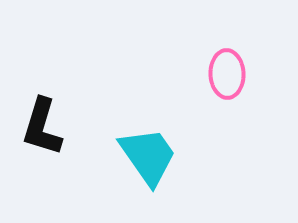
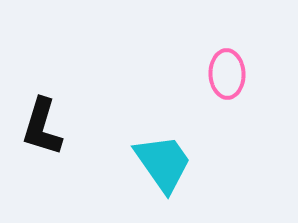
cyan trapezoid: moved 15 px right, 7 px down
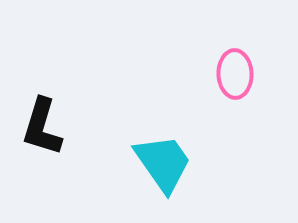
pink ellipse: moved 8 px right
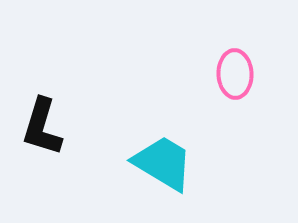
cyan trapezoid: rotated 24 degrees counterclockwise
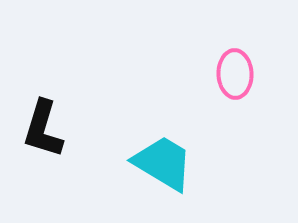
black L-shape: moved 1 px right, 2 px down
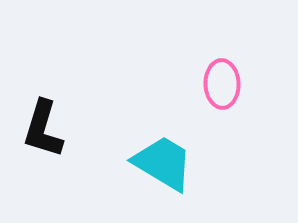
pink ellipse: moved 13 px left, 10 px down
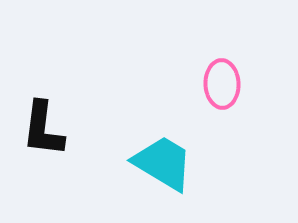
black L-shape: rotated 10 degrees counterclockwise
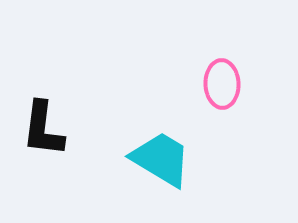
cyan trapezoid: moved 2 px left, 4 px up
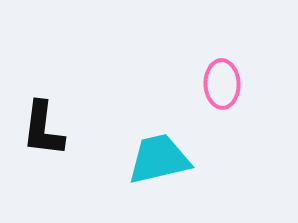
cyan trapezoid: moved 2 px left; rotated 44 degrees counterclockwise
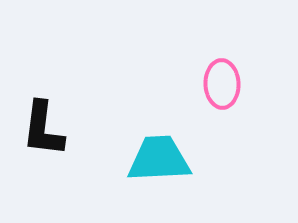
cyan trapezoid: rotated 10 degrees clockwise
